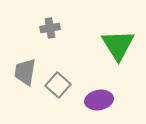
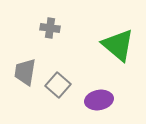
gray cross: rotated 18 degrees clockwise
green triangle: rotated 18 degrees counterclockwise
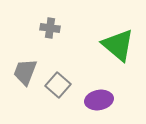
gray trapezoid: rotated 12 degrees clockwise
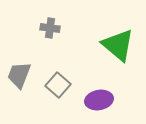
gray trapezoid: moved 6 px left, 3 px down
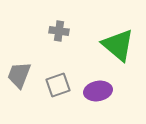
gray cross: moved 9 px right, 3 px down
gray square: rotated 30 degrees clockwise
purple ellipse: moved 1 px left, 9 px up
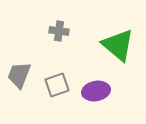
gray square: moved 1 px left
purple ellipse: moved 2 px left
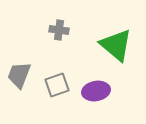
gray cross: moved 1 px up
green triangle: moved 2 px left
